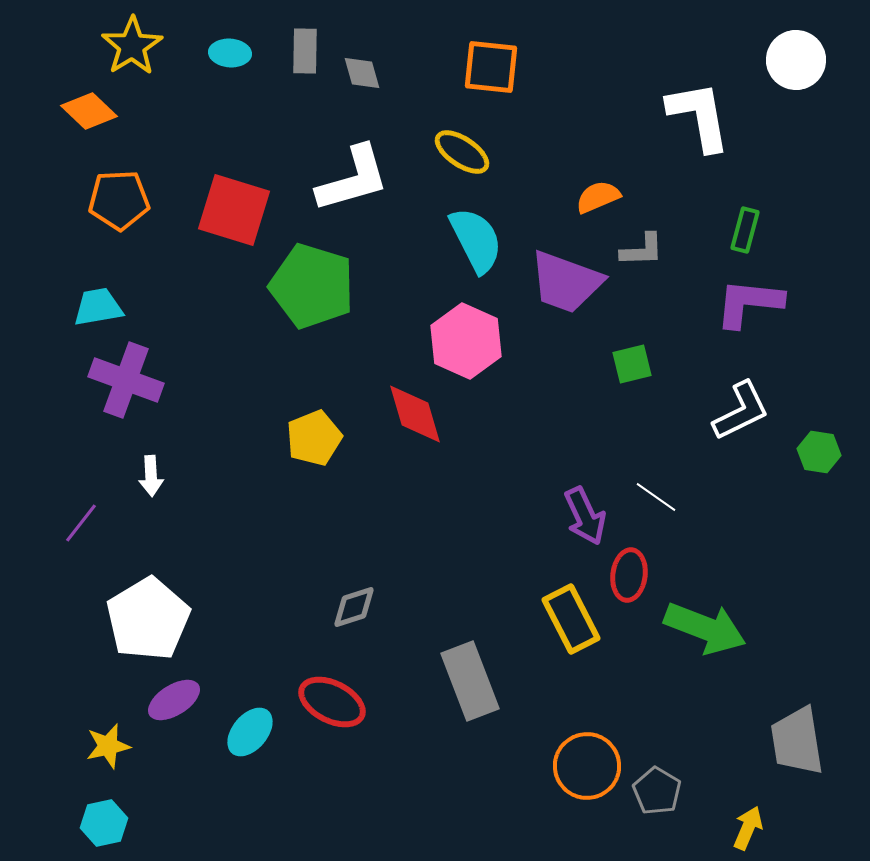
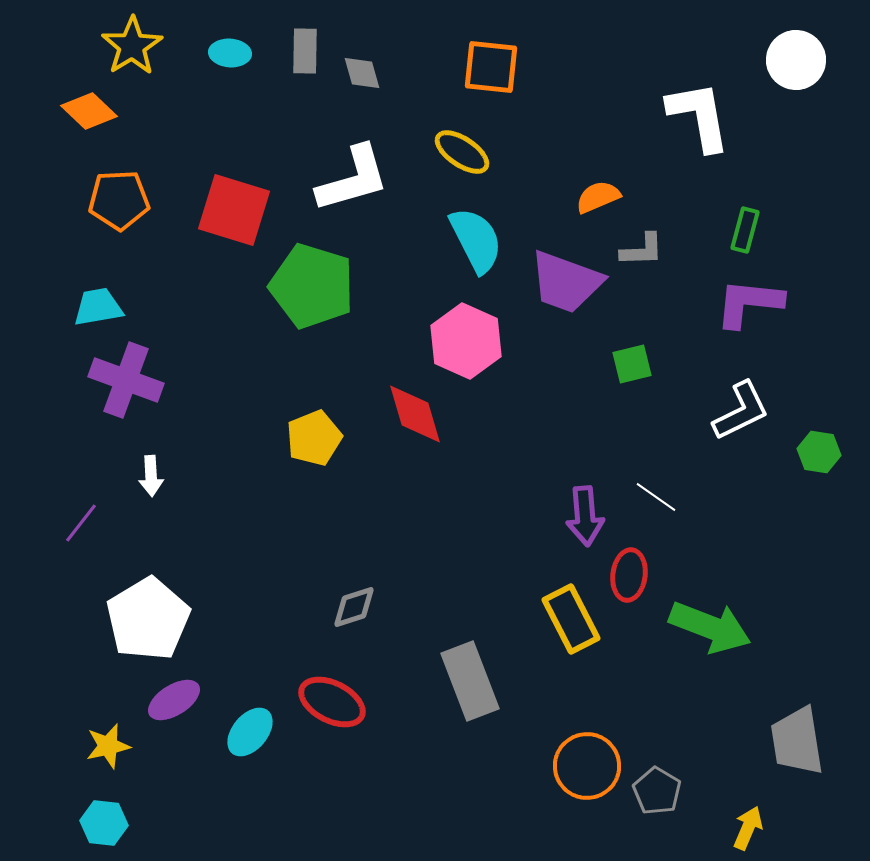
purple arrow at (585, 516): rotated 20 degrees clockwise
green arrow at (705, 628): moved 5 px right, 1 px up
cyan hexagon at (104, 823): rotated 18 degrees clockwise
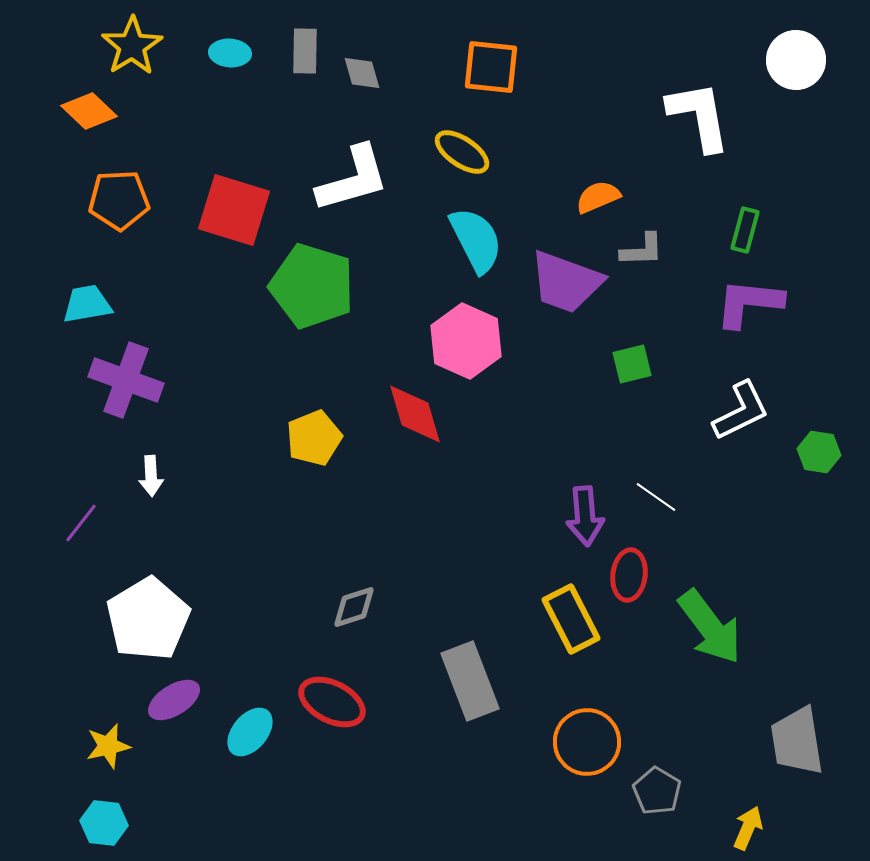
cyan trapezoid at (98, 307): moved 11 px left, 3 px up
green arrow at (710, 627): rotated 32 degrees clockwise
orange circle at (587, 766): moved 24 px up
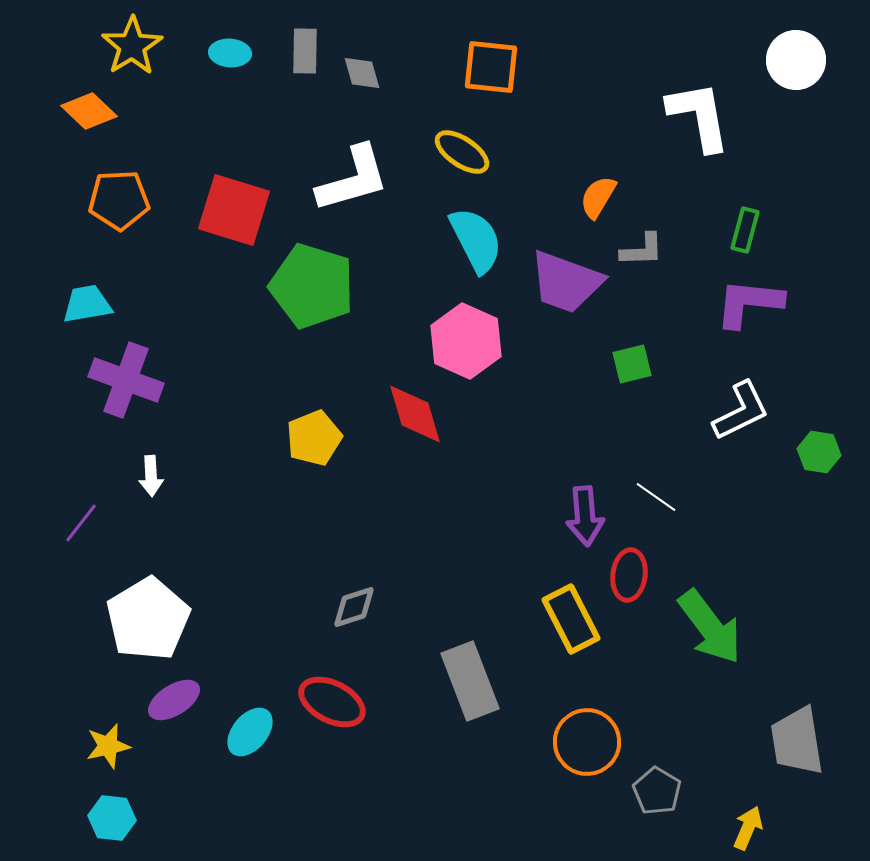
orange semicircle at (598, 197): rotated 36 degrees counterclockwise
cyan hexagon at (104, 823): moved 8 px right, 5 px up
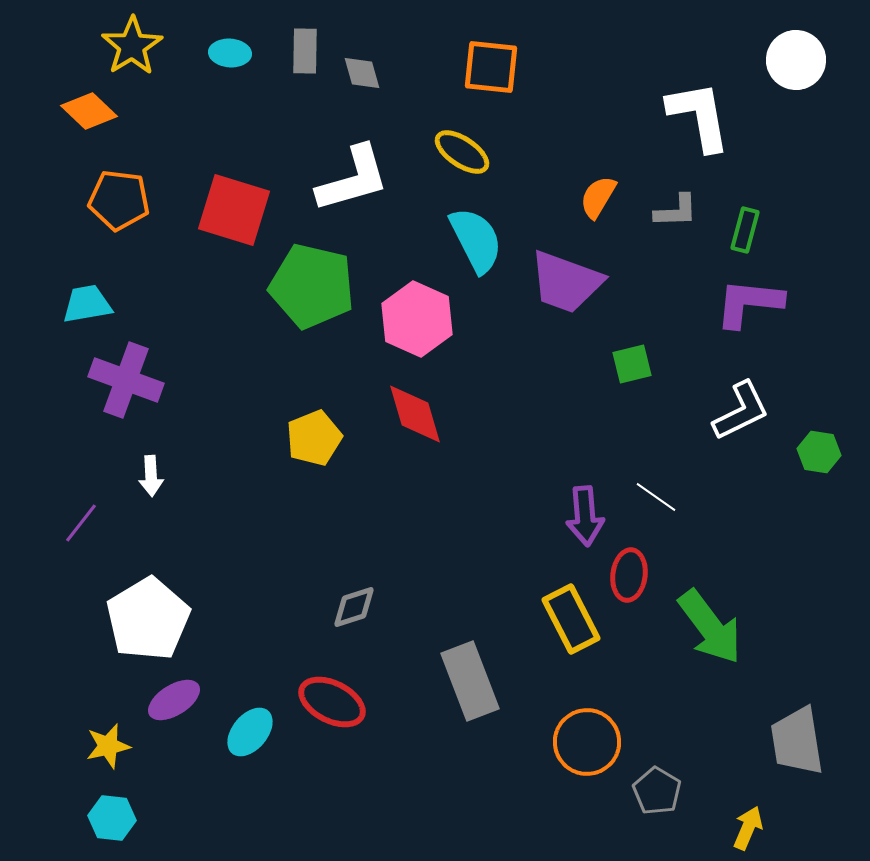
orange pentagon at (119, 200): rotated 10 degrees clockwise
gray L-shape at (642, 250): moved 34 px right, 39 px up
green pentagon at (312, 286): rotated 4 degrees counterclockwise
pink hexagon at (466, 341): moved 49 px left, 22 px up
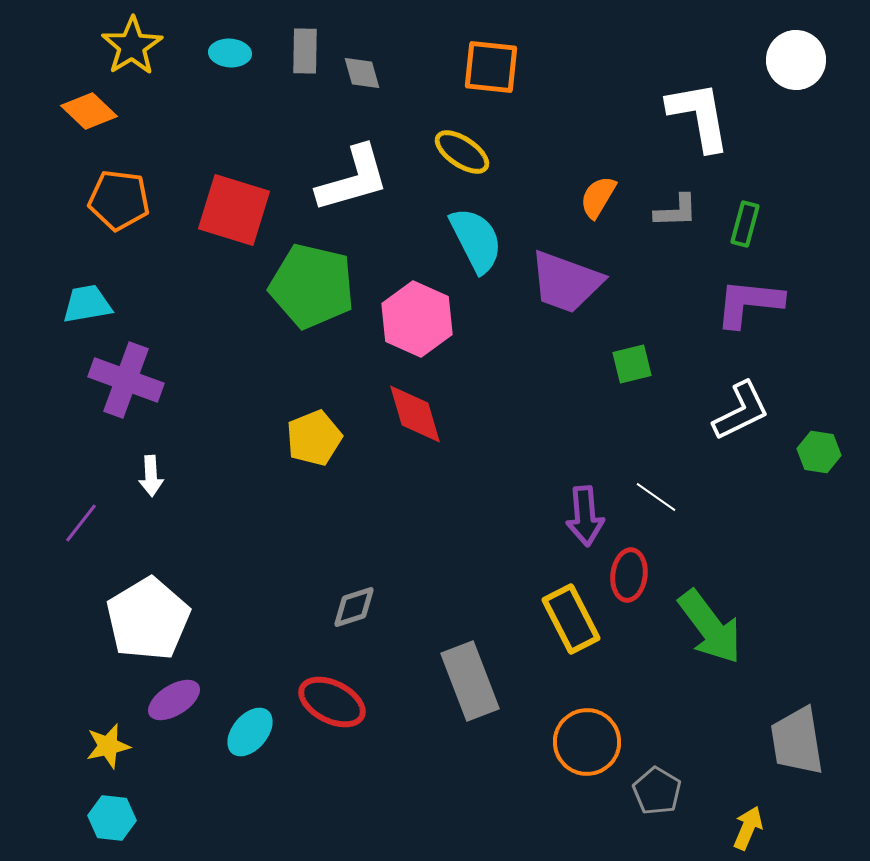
green rectangle at (745, 230): moved 6 px up
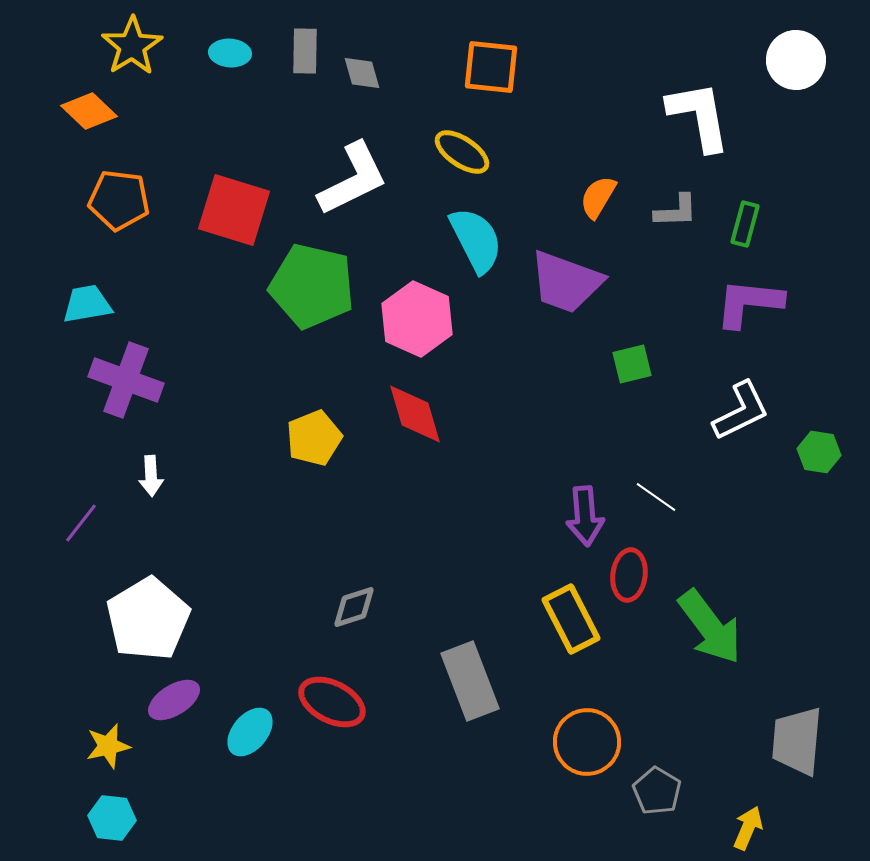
white L-shape at (353, 179): rotated 10 degrees counterclockwise
gray trapezoid at (797, 741): rotated 14 degrees clockwise
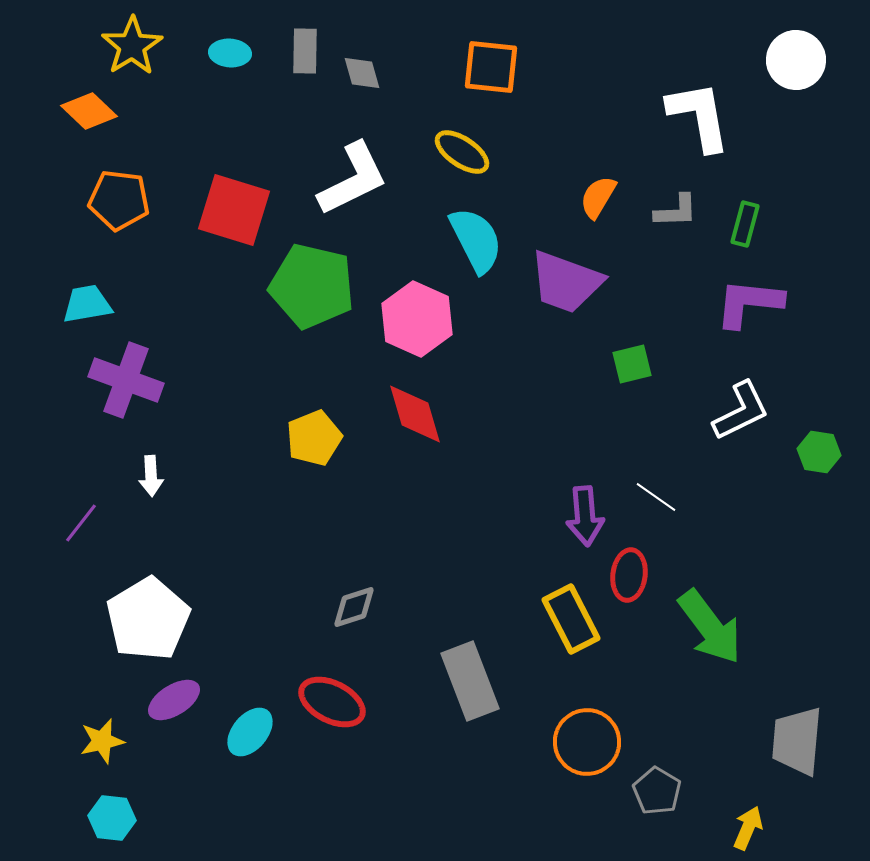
yellow star at (108, 746): moved 6 px left, 5 px up
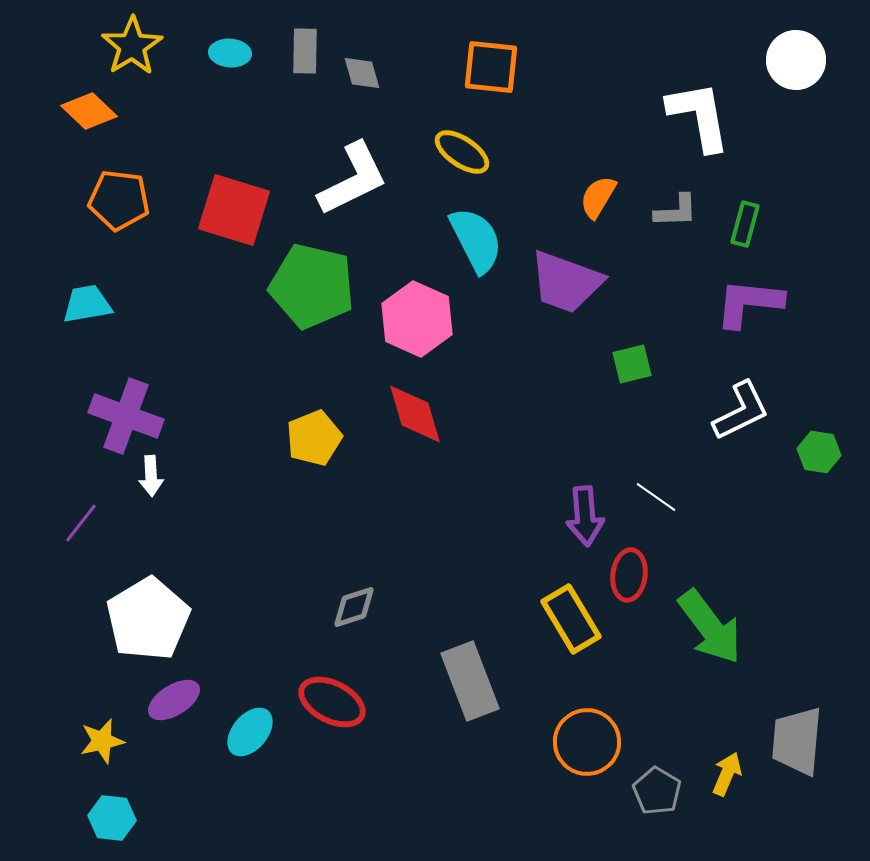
purple cross at (126, 380): moved 36 px down
yellow rectangle at (571, 619): rotated 4 degrees counterclockwise
yellow arrow at (748, 828): moved 21 px left, 54 px up
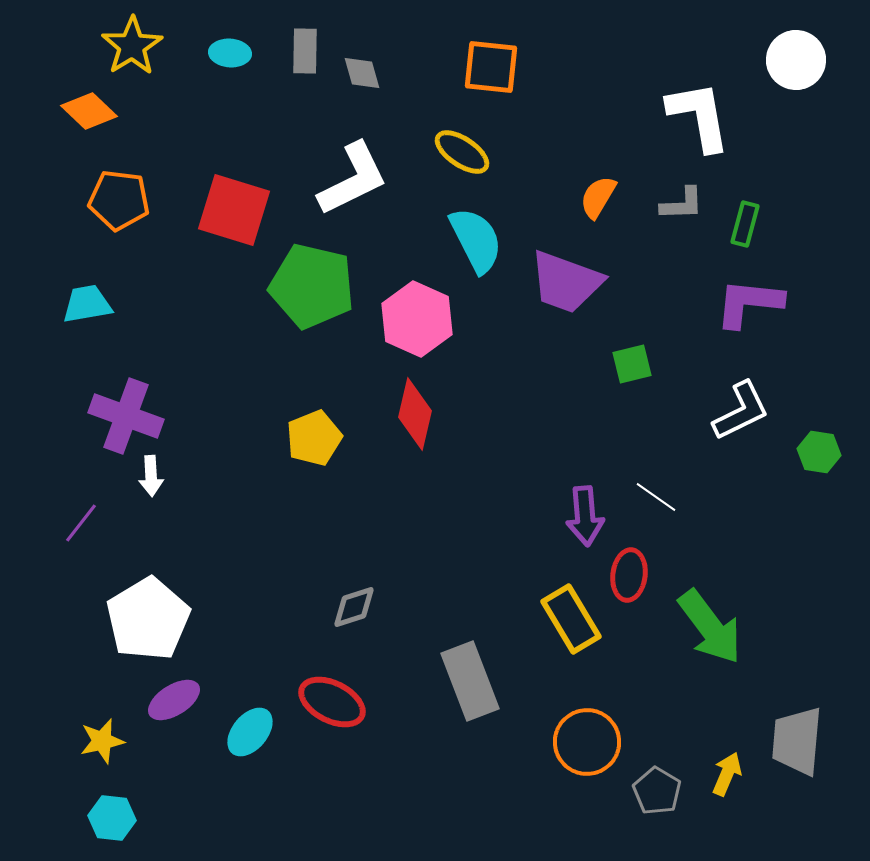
gray L-shape at (676, 211): moved 6 px right, 7 px up
red diamond at (415, 414): rotated 30 degrees clockwise
